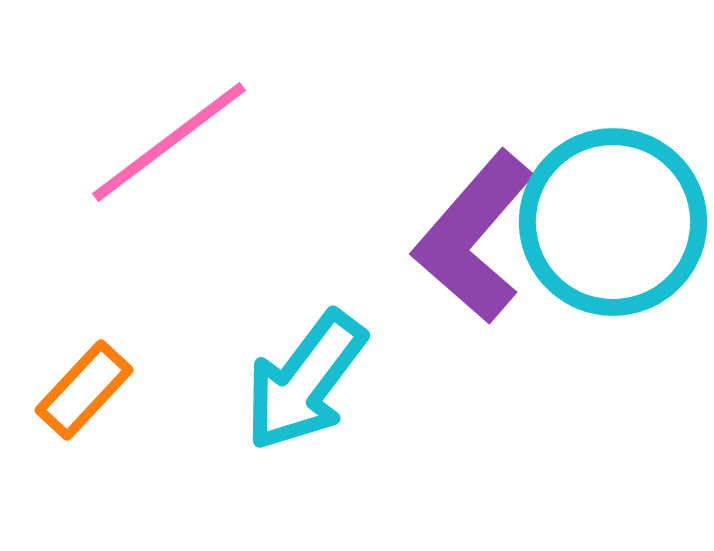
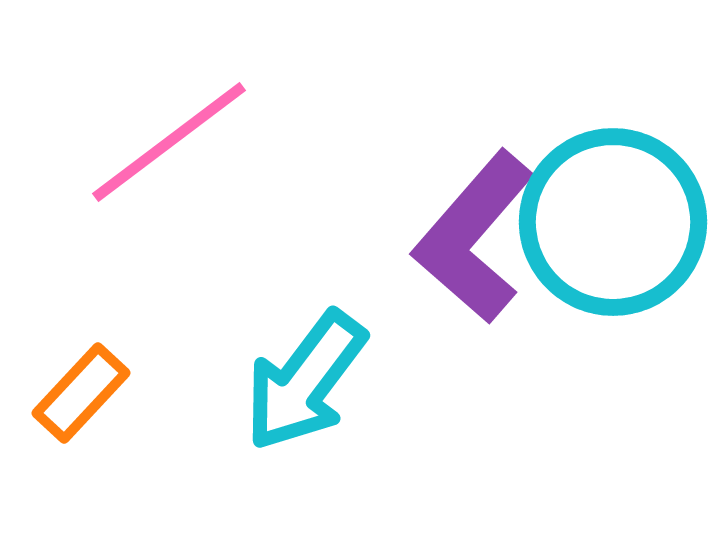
orange rectangle: moved 3 px left, 3 px down
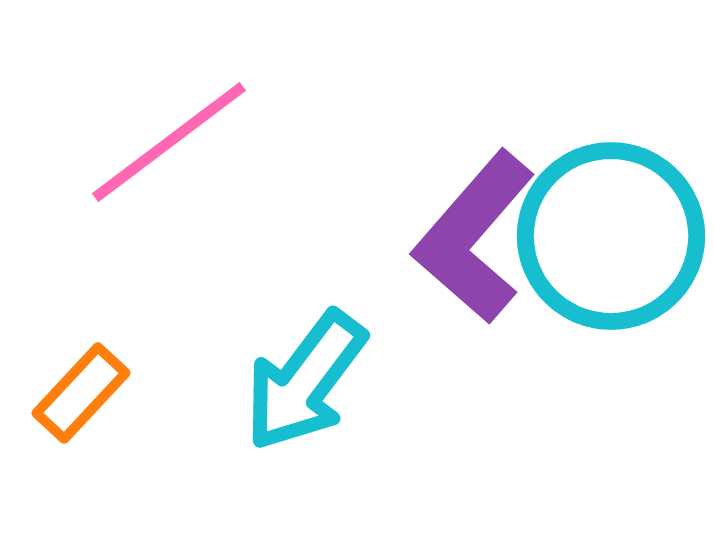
cyan circle: moved 2 px left, 14 px down
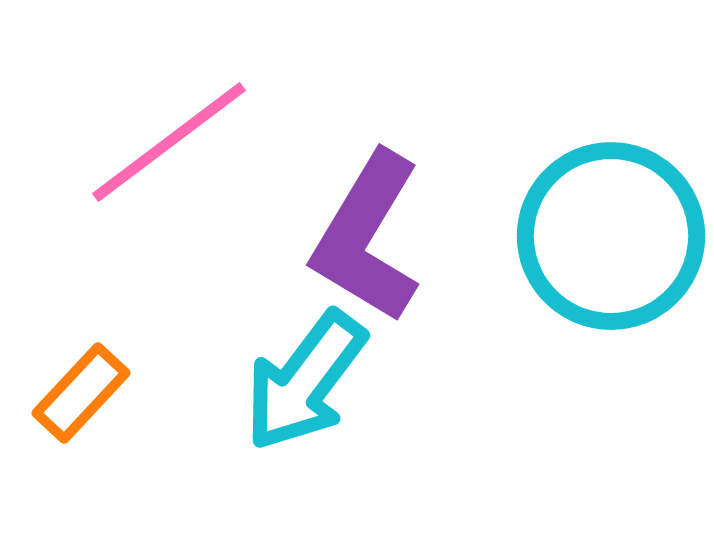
purple L-shape: moved 107 px left; rotated 10 degrees counterclockwise
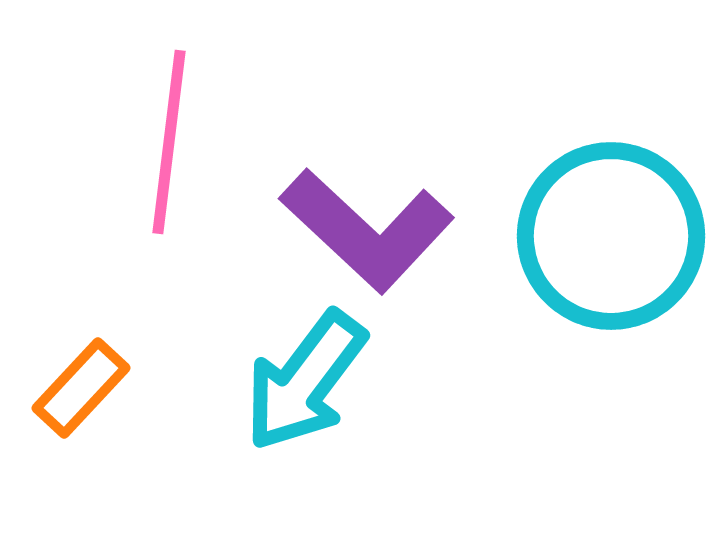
pink line: rotated 46 degrees counterclockwise
purple L-shape: moved 7 px up; rotated 78 degrees counterclockwise
orange rectangle: moved 5 px up
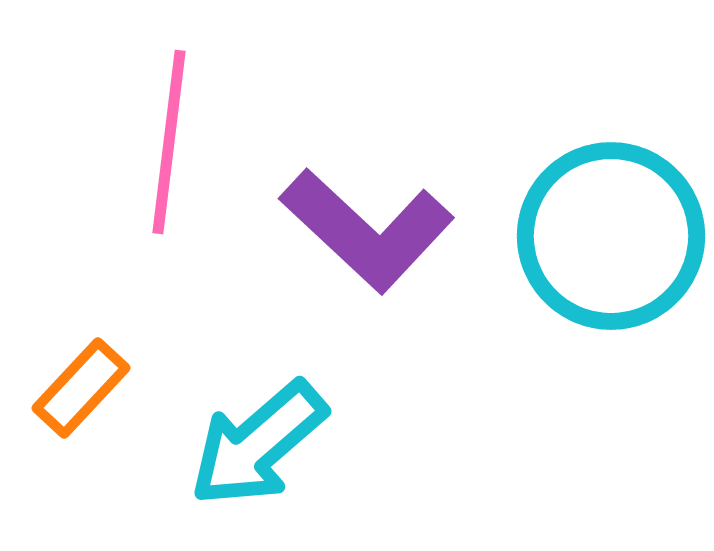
cyan arrow: moved 47 px left, 63 px down; rotated 12 degrees clockwise
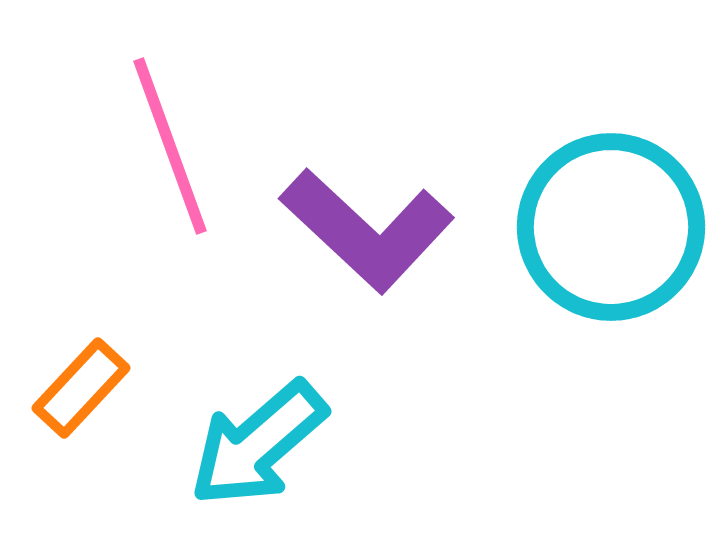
pink line: moved 1 px right, 4 px down; rotated 27 degrees counterclockwise
cyan circle: moved 9 px up
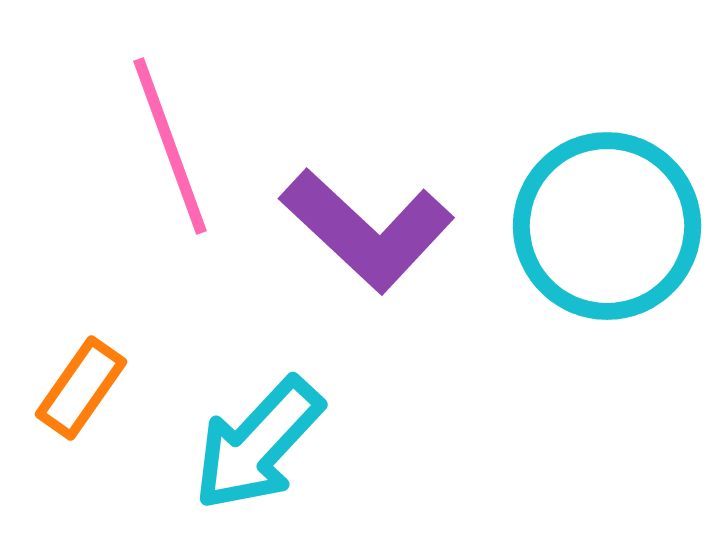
cyan circle: moved 4 px left, 1 px up
orange rectangle: rotated 8 degrees counterclockwise
cyan arrow: rotated 6 degrees counterclockwise
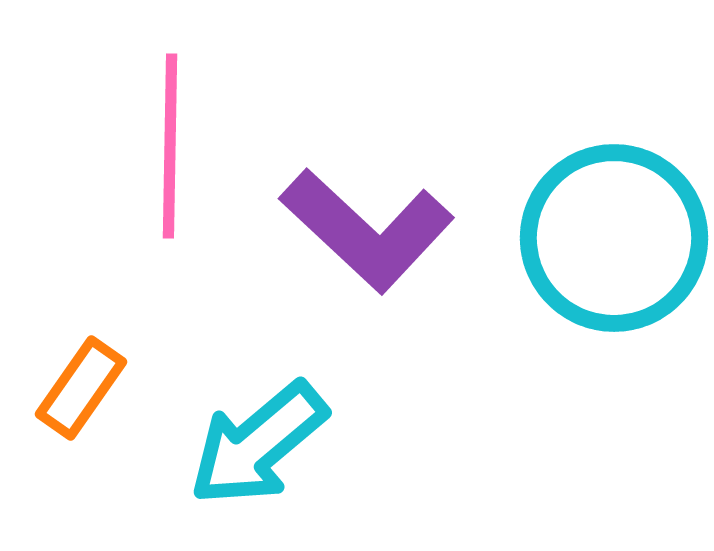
pink line: rotated 21 degrees clockwise
cyan circle: moved 7 px right, 12 px down
cyan arrow: rotated 7 degrees clockwise
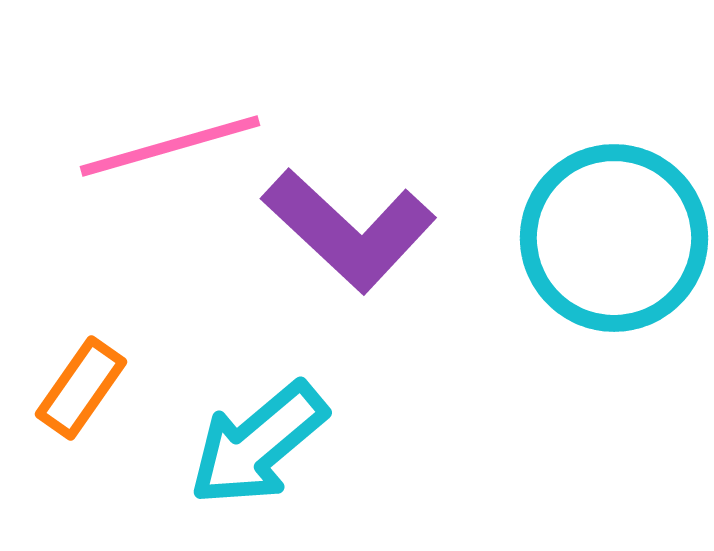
pink line: rotated 73 degrees clockwise
purple L-shape: moved 18 px left
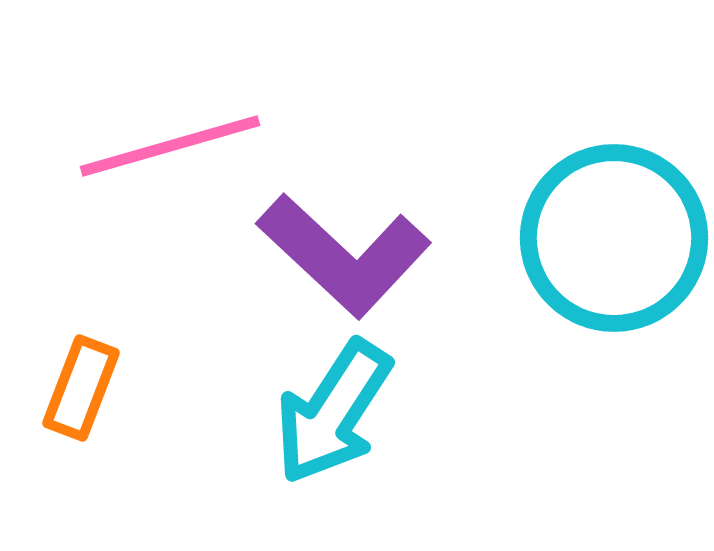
purple L-shape: moved 5 px left, 25 px down
orange rectangle: rotated 14 degrees counterclockwise
cyan arrow: moved 75 px right, 32 px up; rotated 17 degrees counterclockwise
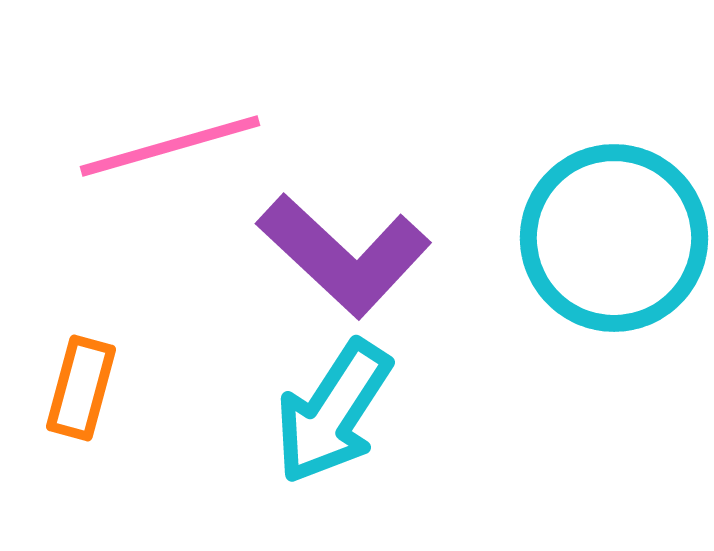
orange rectangle: rotated 6 degrees counterclockwise
